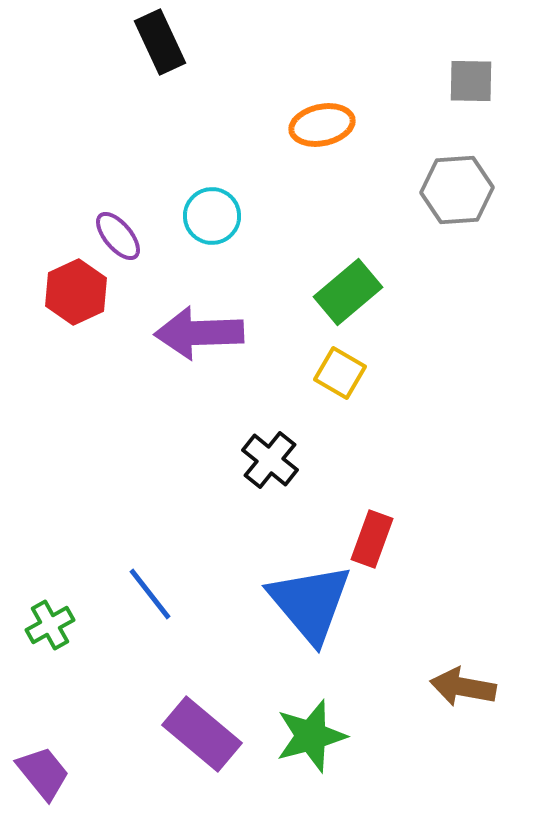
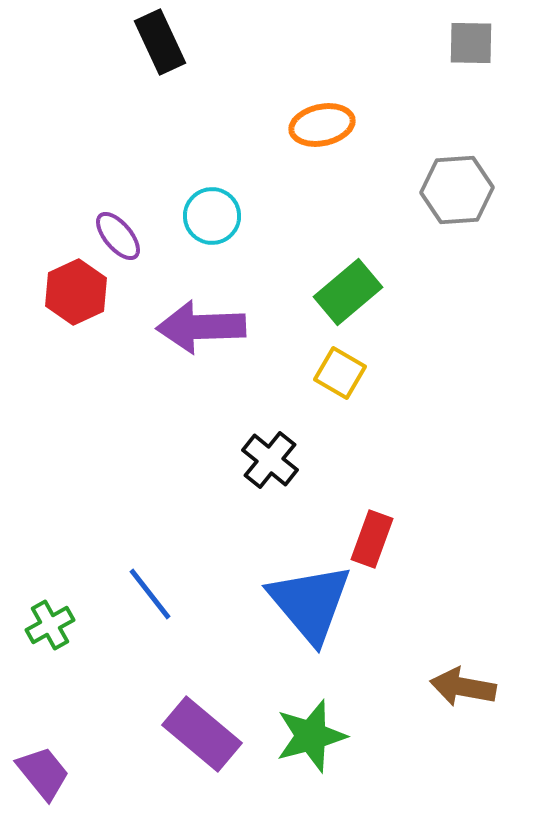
gray square: moved 38 px up
purple arrow: moved 2 px right, 6 px up
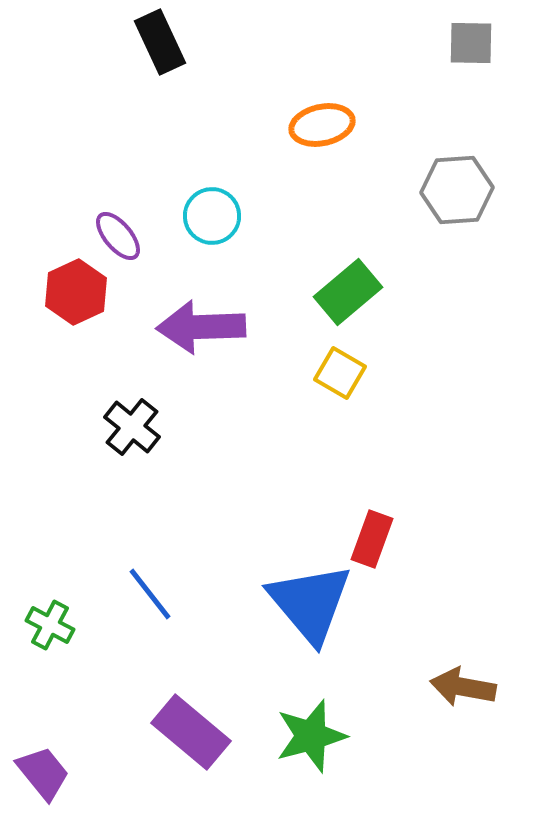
black cross: moved 138 px left, 33 px up
green cross: rotated 33 degrees counterclockwise
purple rectangle: moved 11 px left, 2 px up
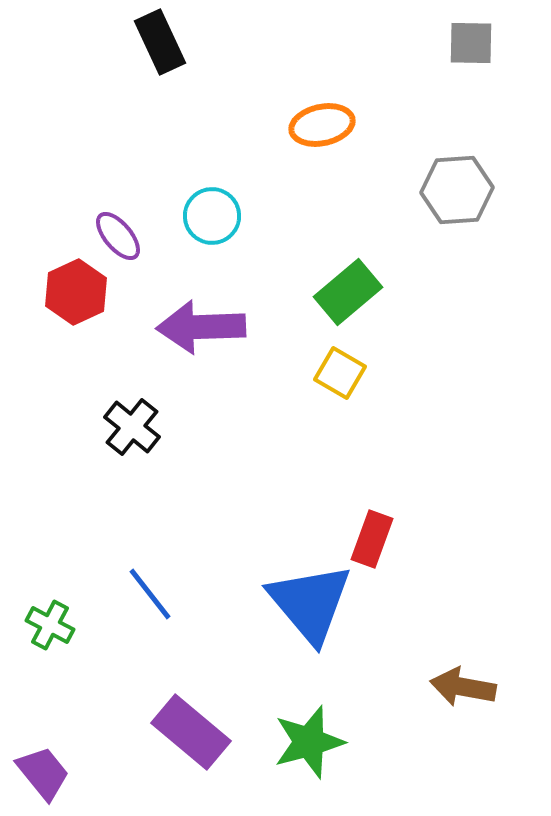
green star: moved 2 px left, 6 px down
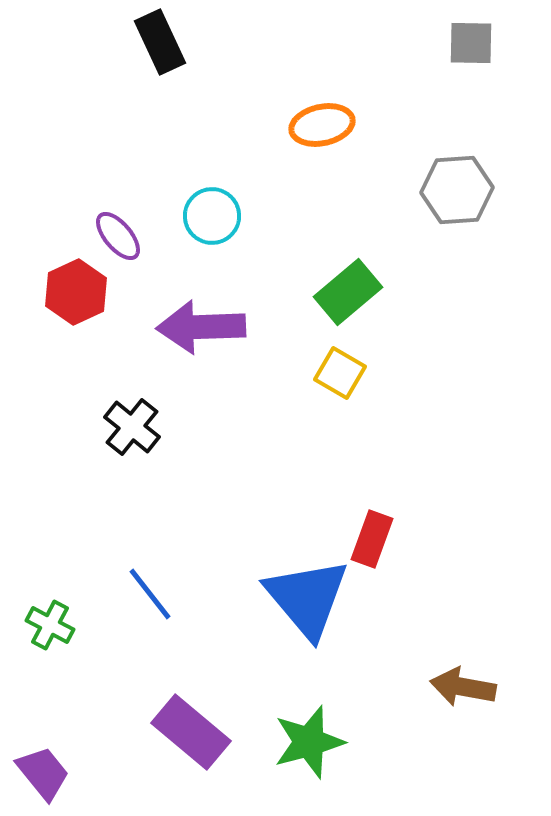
blue triangle: moved 3 px left, 5 px up
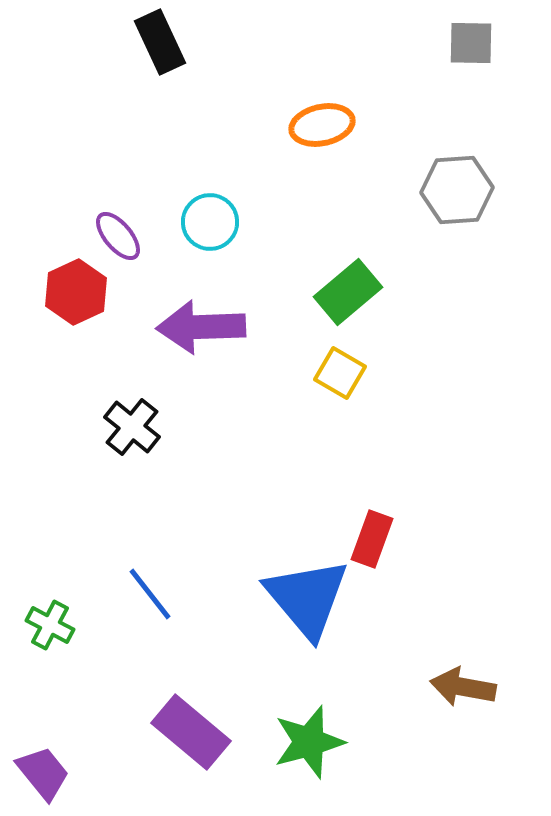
cyan circle: moved 2 px left, 6 px down
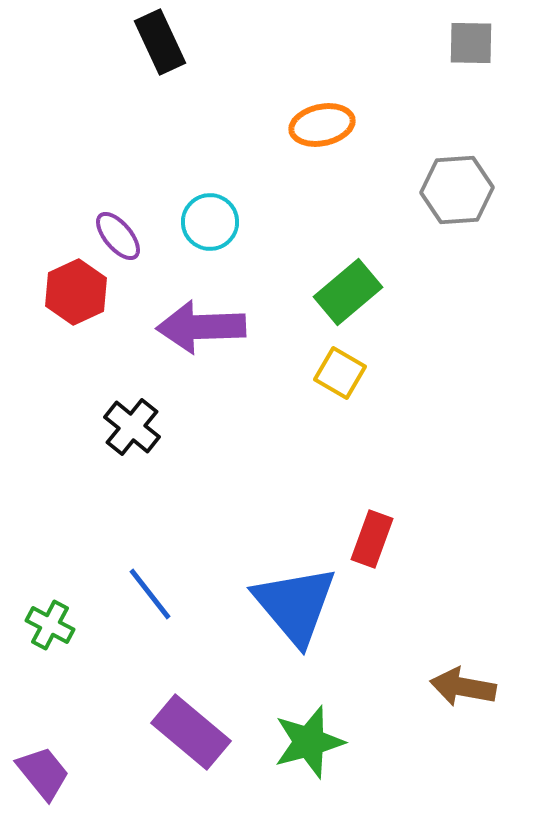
blue triangle: moved 12 px left, 7 px down
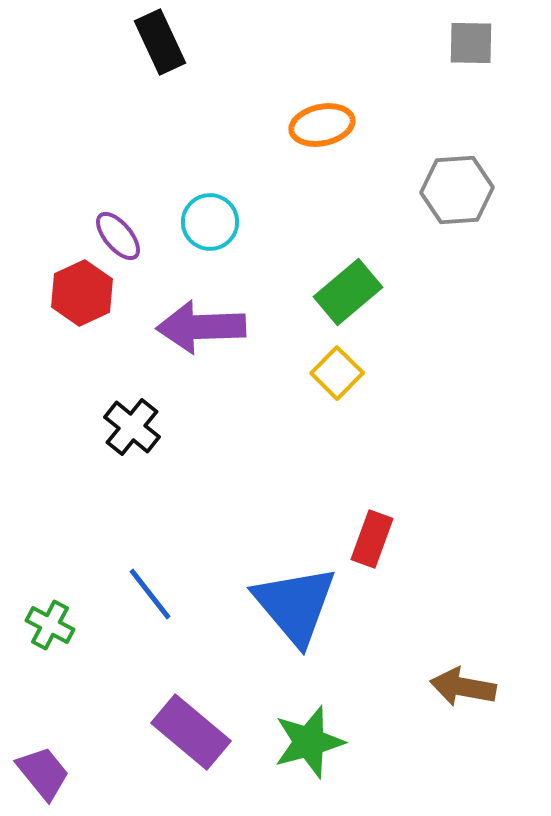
red hexagon: moved 6 px right, 1 px down
yellow square: moved 3 px left; rotated 15 degrees clockwise
